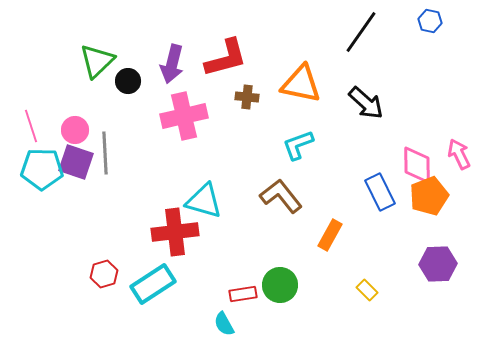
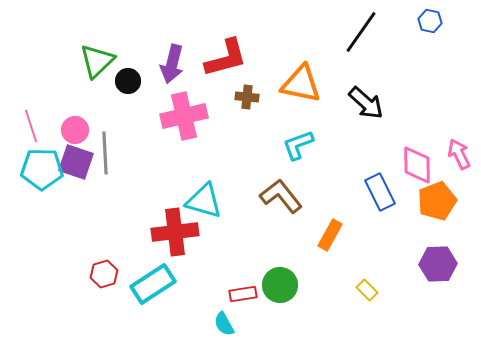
orange pentagon: moved 8 px right, 5 px down
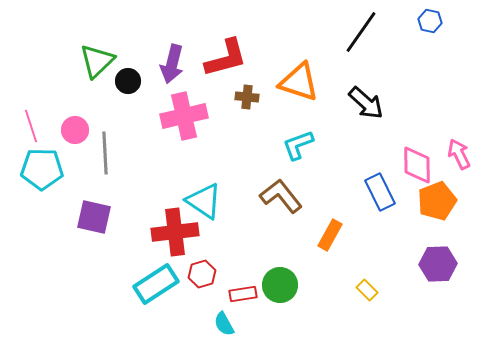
orange triangle: moved 2 px left, 2 px up; rotated 6 degrees clockwise
purple square: moved 18 px right, 55 px down; rotated 6 degrees counterclockwise
cyan triangle: rotated 18 degrees clockwise
red hexagon: moved 98 px right
cyan rectangle: moved 3 px right
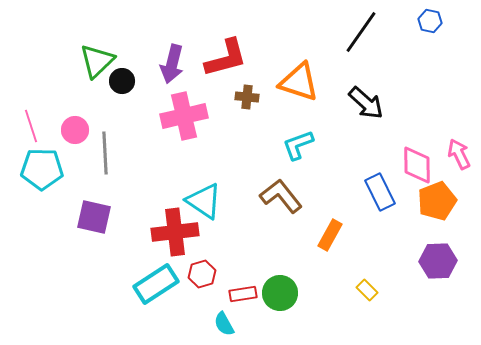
black circle: moved 6 px left
purple hexagon: moved 3 px up
green circle: moved 8 px down
